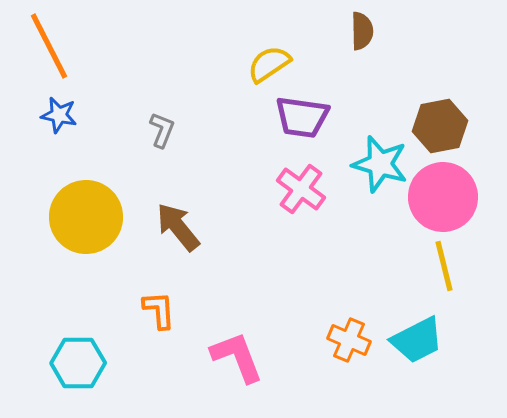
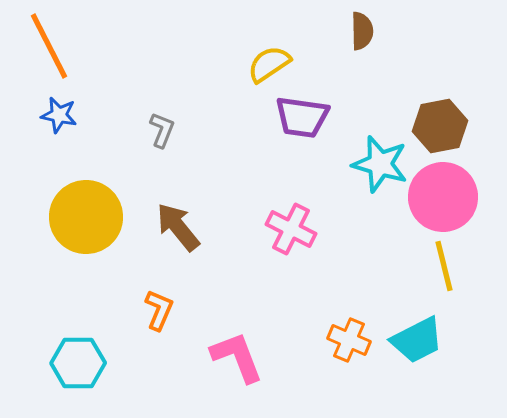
pink cross: moved 10 px left, 40 px down; rotated 9 degrees counterclockwise
orange L-shape: rotated 27 degrees clockwise
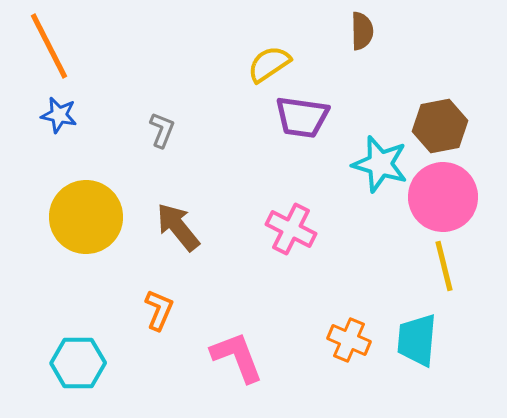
cyan trapezoid: rotated 122 degrees clockwise
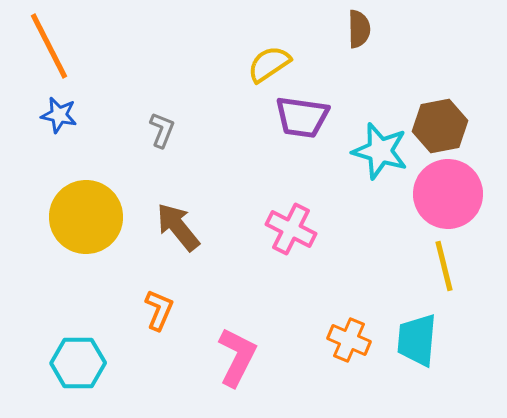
brown semicircle: moved 3 px left, 2 px up
cyan star: moved 13 px up
pink circle: moved 5 px right, 3 px up
pink L-shape: rotated 48 degrees clockwise
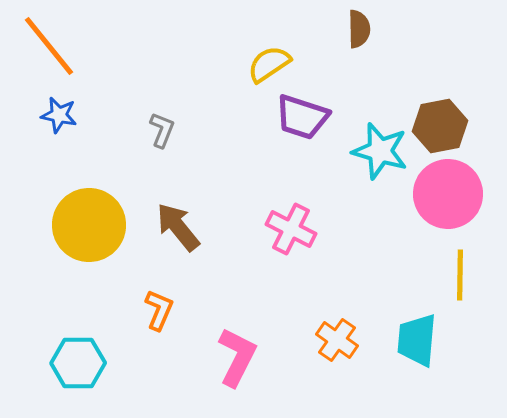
orange line: rotated 12 degrees counterclockwise
purple trapezoid: rotated 10 degrees clockwise
yellow circle: moved 3 px right, 8 px down
yellow line: moved 16 px right, 9 px down; rotated 15 degrees clockwise
orange cross: moved 12 px left; rotated 12 degrees clockwise
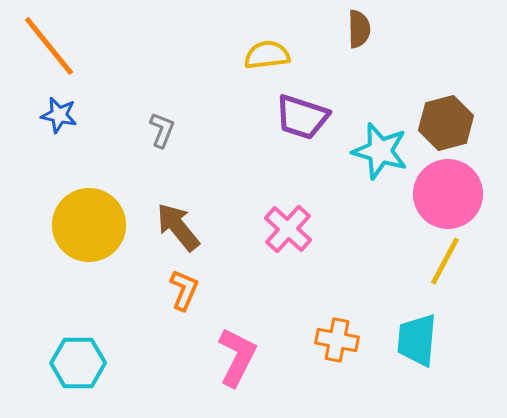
yellow semicircle: moved 2 px left, 9 px up; rotated 27 degrees clockwise
brown hexagon: moved 6 px right, 3 px up; rotated 4 degrees counterclockwise
pink cross: moved 3 px left; rotated 15 degrees clockwise
yellow line: moved 15 px left, 14 px up; rotated 27 degrees clockwise
orange L-shape: moved 25 px right, 20 px up
orange cross: rotated 24 degrees counterclockwise
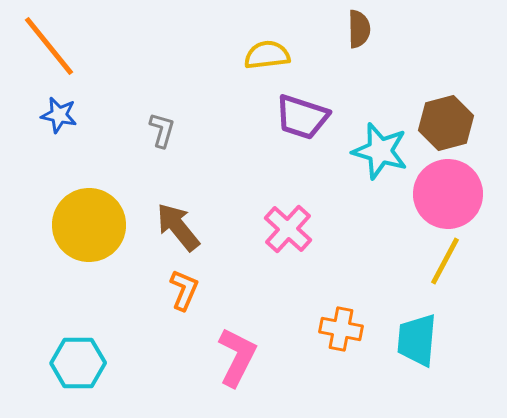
gray L-shape: rotated 6 degrees counterclockwise
orange cross: moved 4 px right, 11 px up
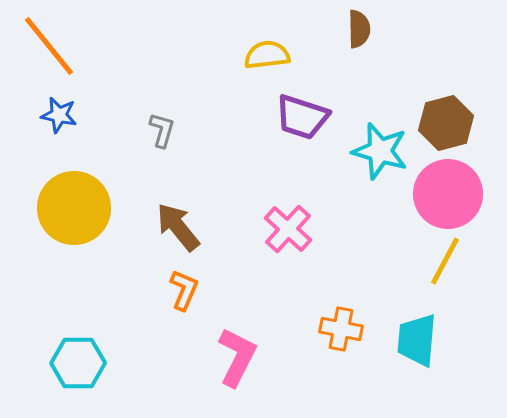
yellow circle: moved 15 px left, 17 px up
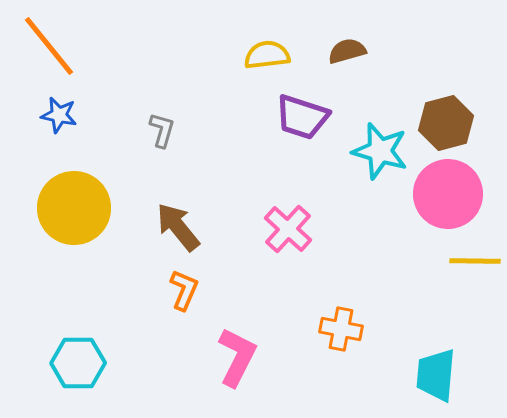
brown semicircle: moved 12 px left, 22 px down; rotated 105 degrees counterclockwise
yellow line: moved 30 px right; rotated 63 degrees clockwise
cyan trapezoid: moved 19 px right, 35 px down
